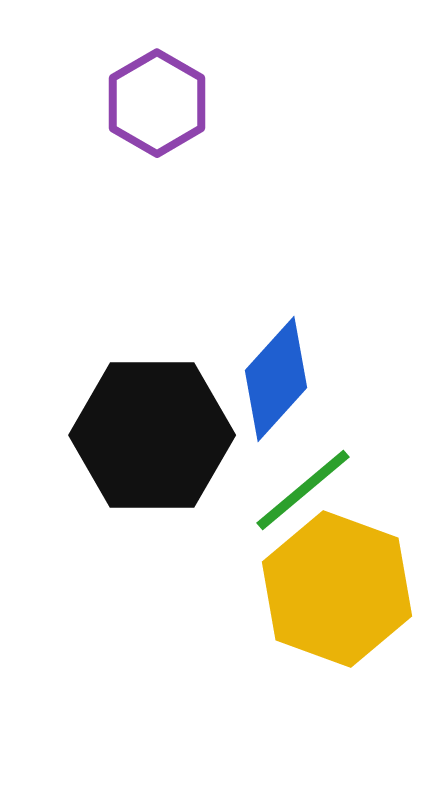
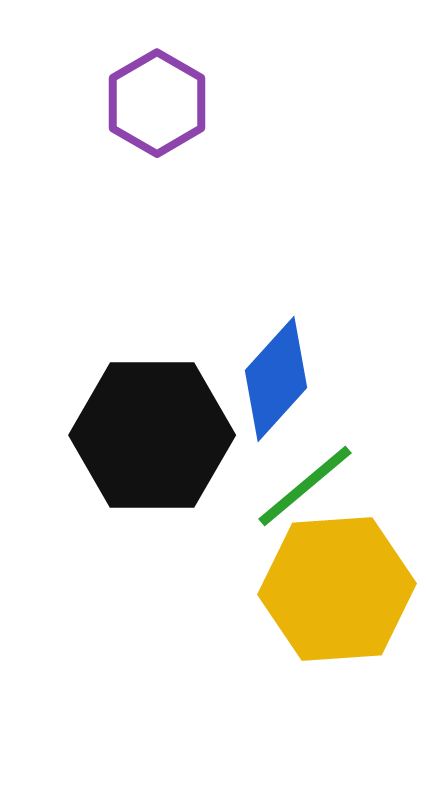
green line: moved 2 px right, 4 px up
yellow hexagon: rotated 24 degrees counterclockwise
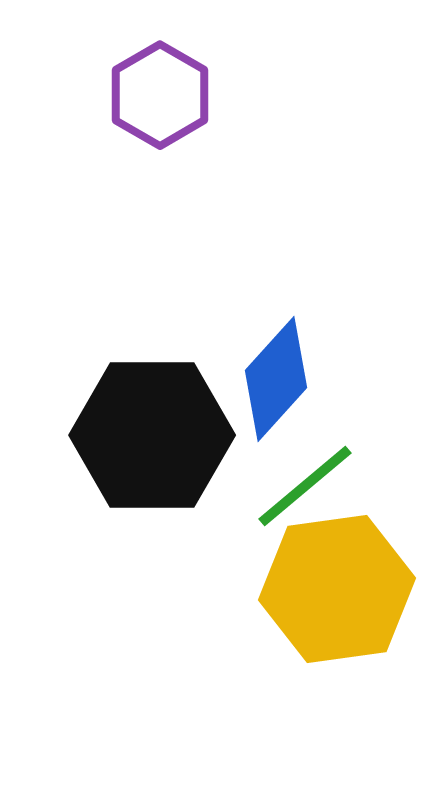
purple hexagon: moved 3 px right, 8 px up
yellow hexagon: rotated 4 degrees counterclockwise
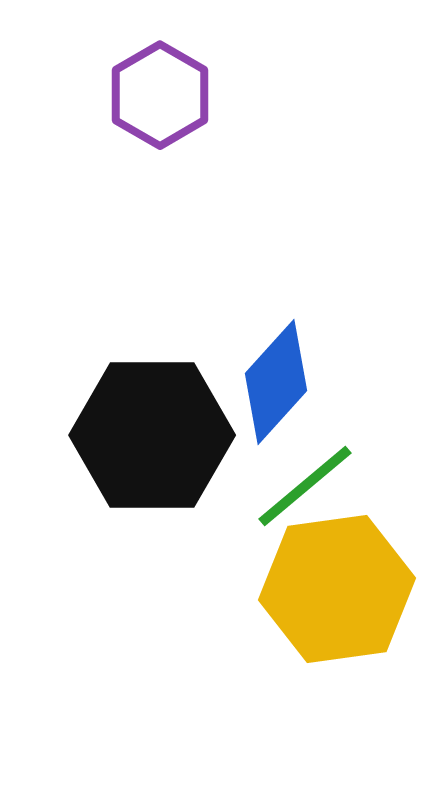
blue diamond: moved 3 px down
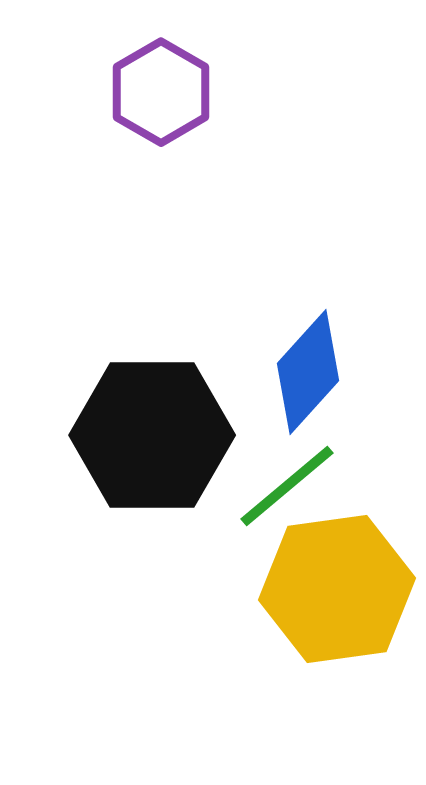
purple hexagon: moved 1 px right, 3 px up
blue diamond: moved 32 px right, 10 px up
green line: moved 18 px left
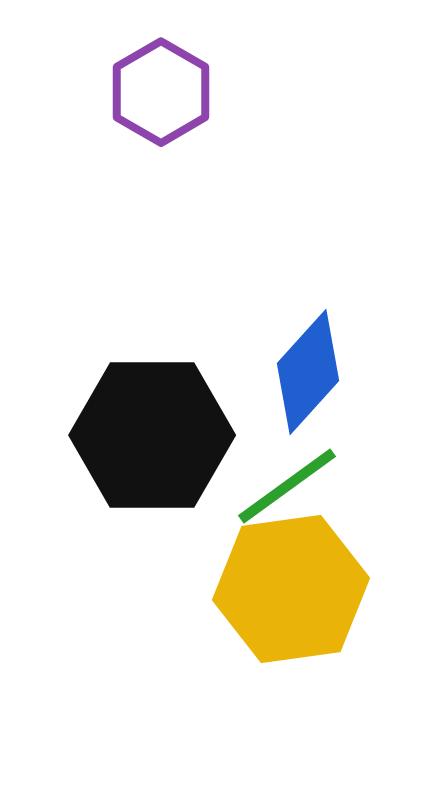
green line: rotated 4 degrees clockwise
yellow hexagon: moved 46 px left
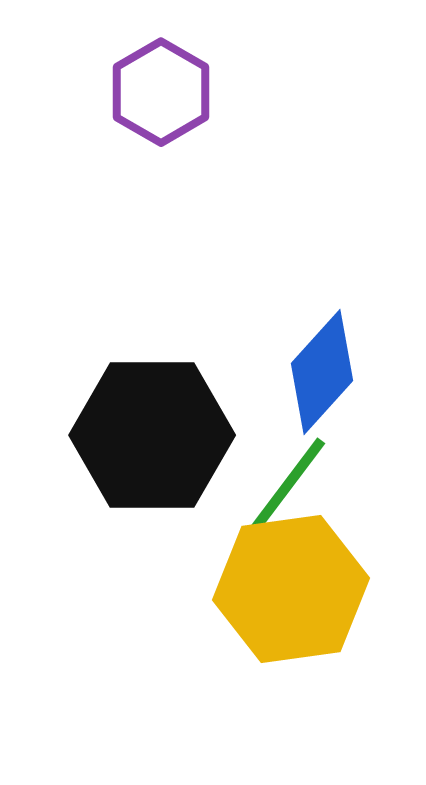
blue diamond: moved 14 px right
green line: rotated 17 degrees counterclockwise
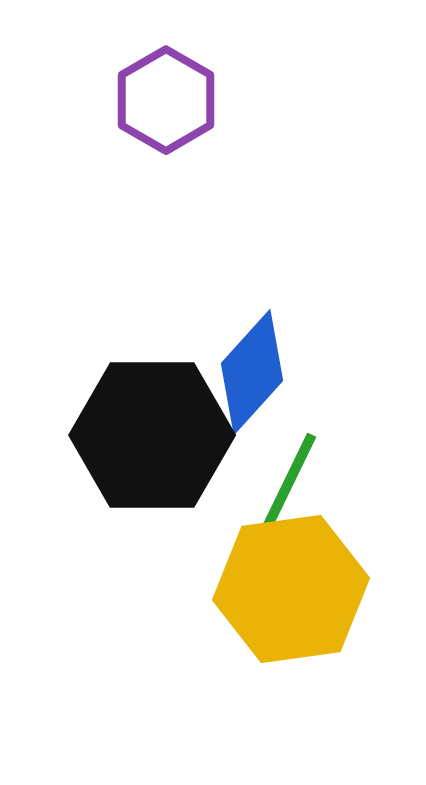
purple hexagon: moved 5 px right, 8 px down
blue diamond: moved 70 px left
green line: rotated 11 degrees counterclockwise
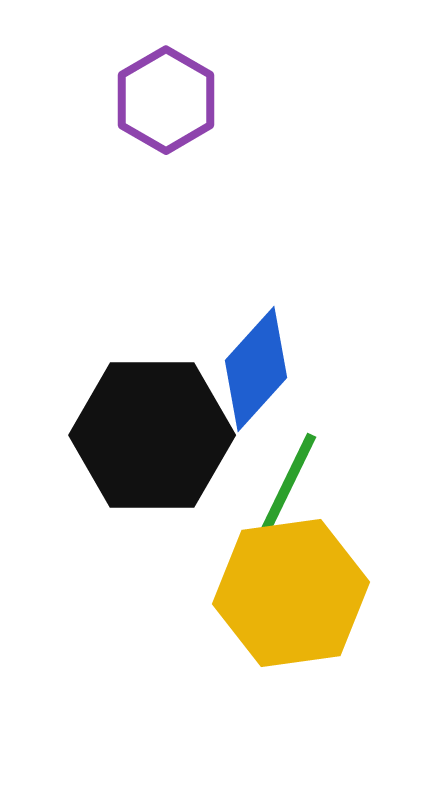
blue diamond: moved 4 px right, 3 px up
yellow hexagon: moved 4 px down
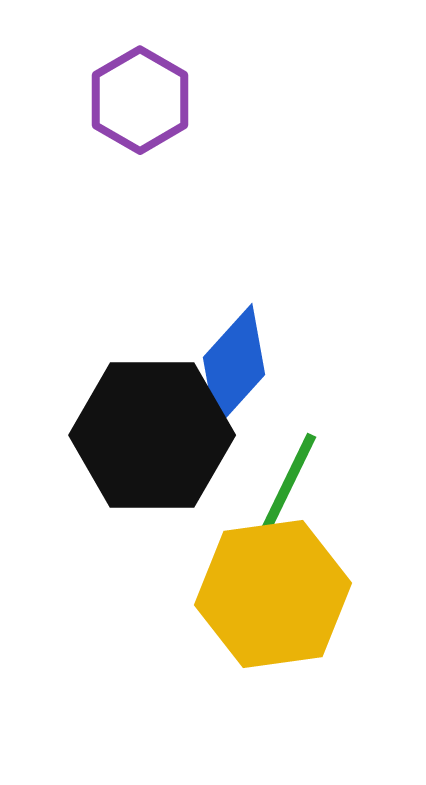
purple hexagon: moved 26 px left
blue diamond: moved 22 px left, 3 px up
yellow hexagon: moved 18 px left, 1 px down
